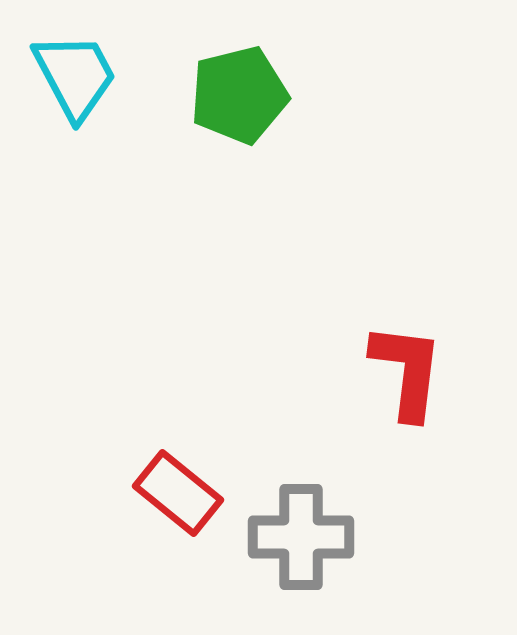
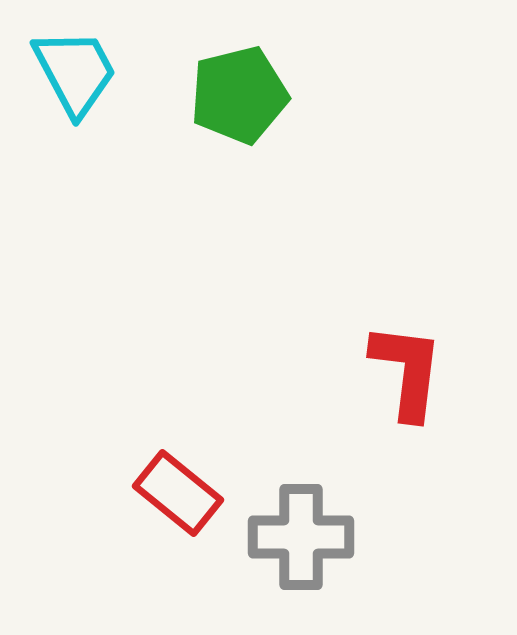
cyan trapezoid: moved 4 px up
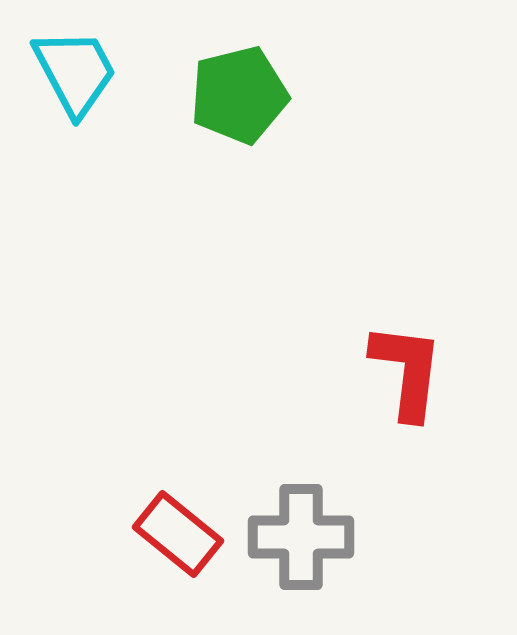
red rectangle: moved 41 px down
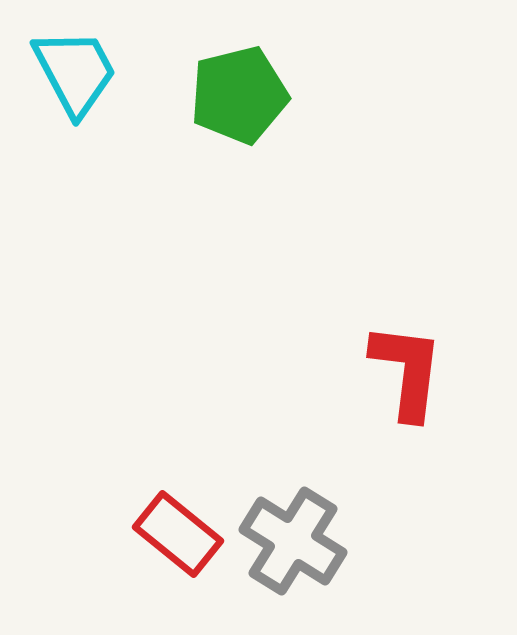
gray cross: moved 8 px left, 4 px down; rotated 32 degrees clockwise
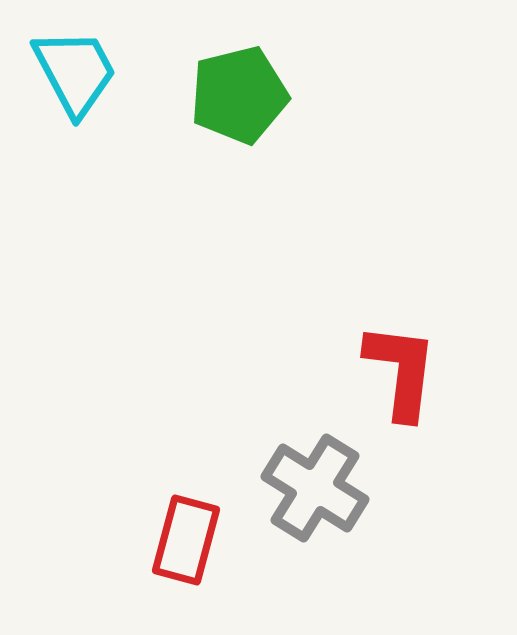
red L-shape: moved 6 px left
red rectangle: moved 8 px right, 6 px down; rotated 66 degrees clockwise
gray cross: moved 22 px right, 53 px up
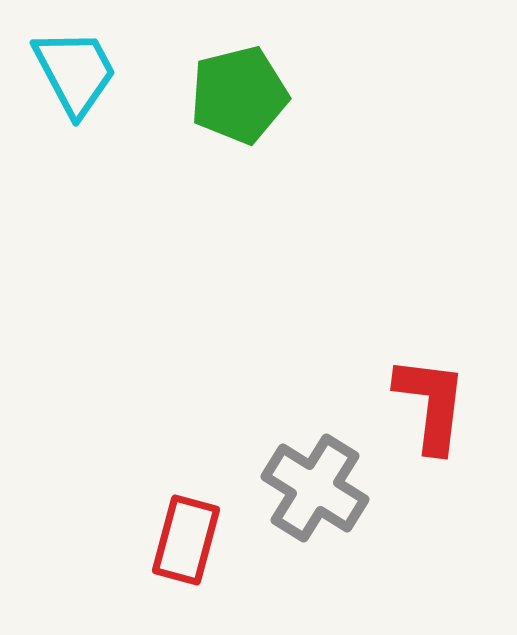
red L-shape: moved 30 px right, 33 px down
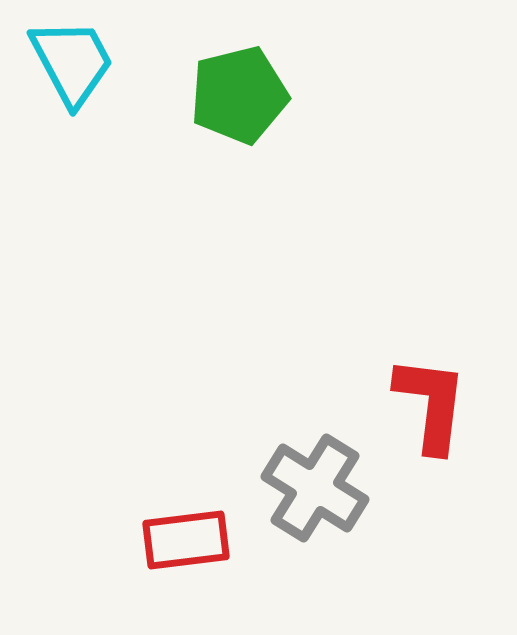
cyan trapezoid: moved 3 px left, 10 px up
red rectangle: rotated 68 degrees clockwise
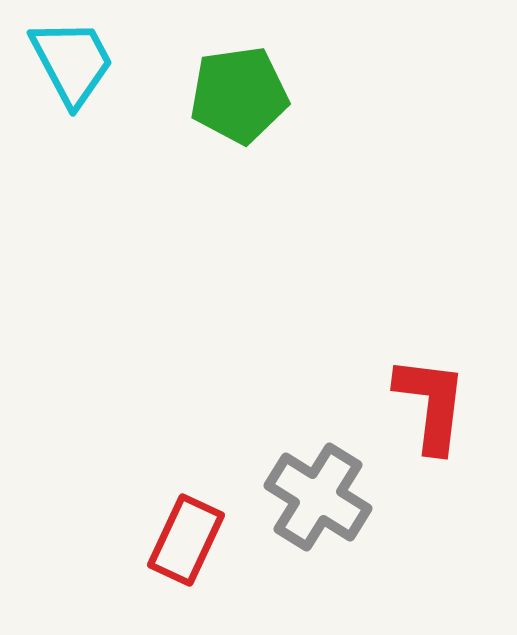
green pentagon: rotated 6 degrees clockwise
gray cross: moved 3 px right, 9 px down
red rectangle: rotated 58 degrees counterclockwise
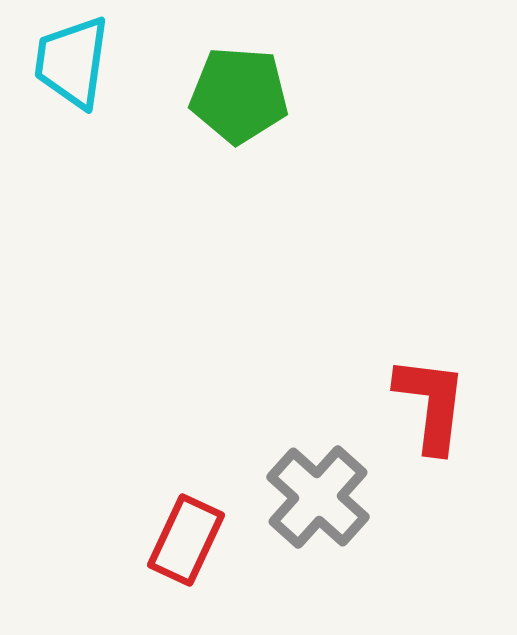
cyan trapezoid: rotated 144 degrees counterclockwise
green pentagon: rotated 12 degrees clockwise
gray cross: rotated 10 degrees clockwise
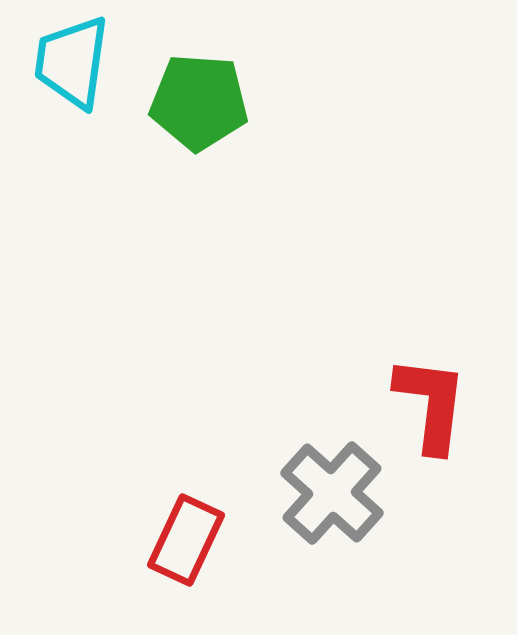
green pentagon: moved 40 px left, 7 px down
gray cross: moved 14 px right, 4 px up
